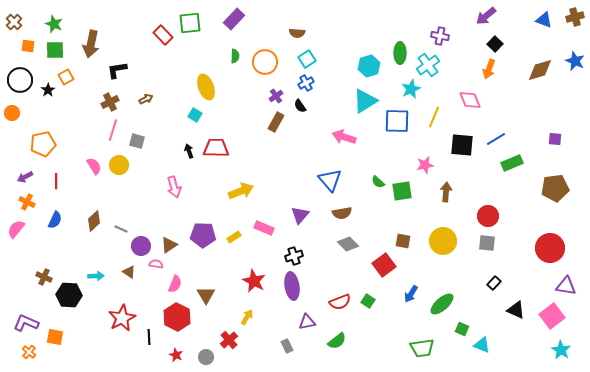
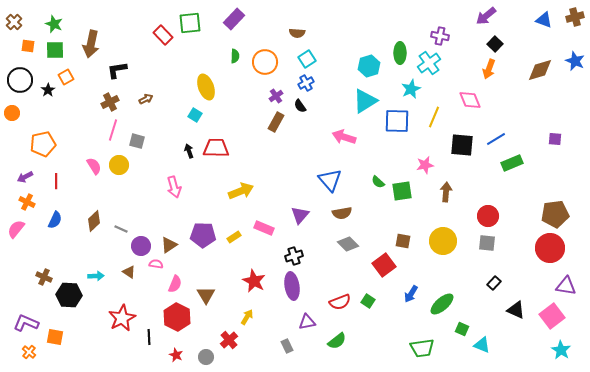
cyan cross at (428, 65): moved 1 px right, 2 px up
brown pentagon at (555, 188): moved 26 px down
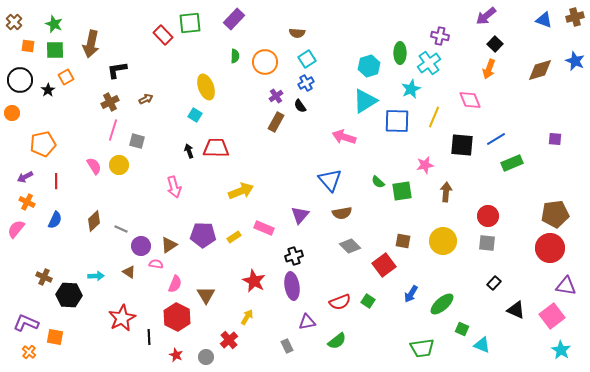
gray diamond at (348, 244): moved 2 px right, 2 px down
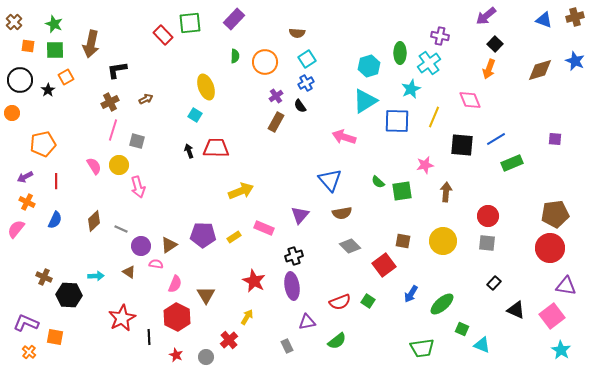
pink arrow at (174, 187): moved 36 px left
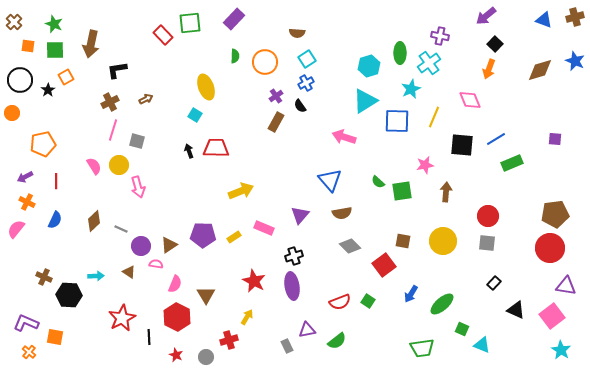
purple triangle at (307, 322): moved 8 px down
red cross at (229, 340): rotated 24 degrees clockwise
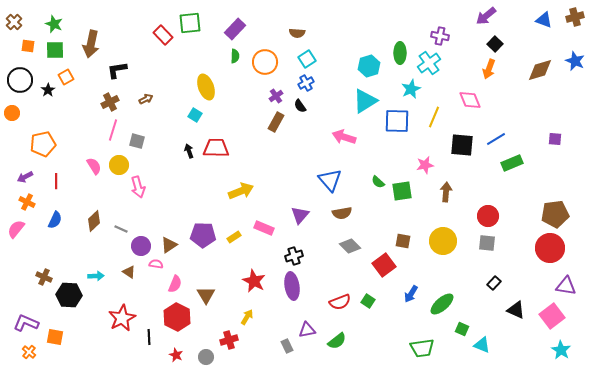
purple rectangle at (234, 19): moved 1 px right, 10 px down
